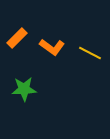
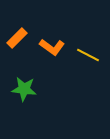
yellow line: moved 2 px left, 2 px down
green star: rotated 10 degrees clockwise
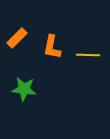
orange L-shape: rotated 65 degrees clockwise
yellow line: rotated 25 degrees counterclockwise
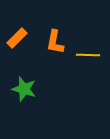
orange L-shape: moved 3 px right, 5 px up
green star: rotated 10 degrees clockwise
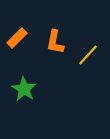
yellow line: rotated 50 degrees counterclockwise
green star: rotated 15 degrees clockwise
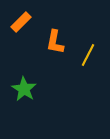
orange rectangle: moved 4 px right, 16 px up
yellow line: rotated 15 degrees counterclockwise
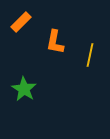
yellow line: moved 2 px right; rotated 15 degrees counterclockwise
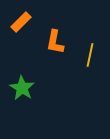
green star: moved 2 px left, 1 px up
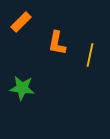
orange L-shape: moved 2 px right, 1 px down
green star: rotated 25 degrees counterclockwise
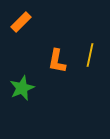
orange L-shape: moved 18 px down
green star: rotated 30 degrees counterclockwise
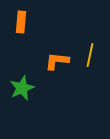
orange rectangle: rotated 40 degrees counterclockwise
orange L-shape: rotated 85 degrees clockwise
